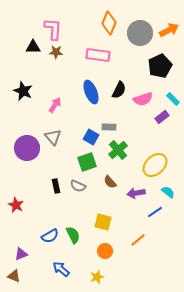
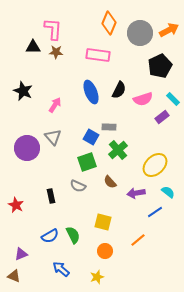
black rectangle: moved 5 px left, 10 px down
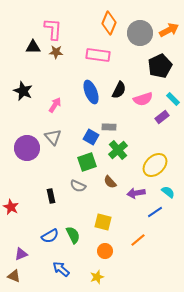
red star: moved 5 px left, 2 px down
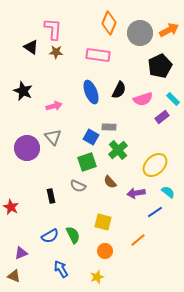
black triangle: moved 2 px left; rotated 35 degrees clockwise
pink arrow: moved 1 px left, 1 px down; rotated 42 degrees clockwise
purple triangle: moved 1 px up
blue arrow: rotated 18 degrees clockwise
